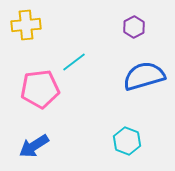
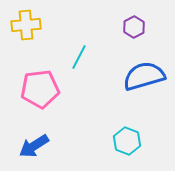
cyan line: moved 5 px right, 5 px up; rotated 25 degrees counterclockwise
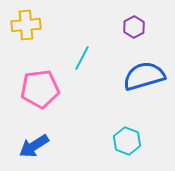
cyan line: moved 3 px right, 1 px down
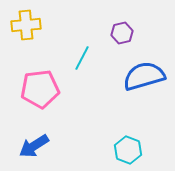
purple hexagon: moved 12 px left, 6 px down; rotated 15 degrees clockwise
cyan hexagon: moved 1 px right, 9 px down
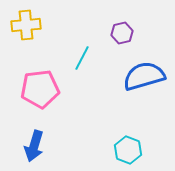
blue arrow: rotated 40 degrees counterclockwise
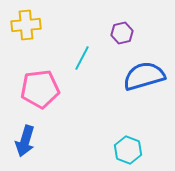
blue arrow: moved 9 px left, 5 px up
